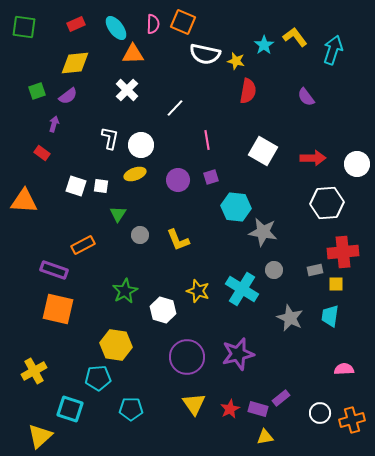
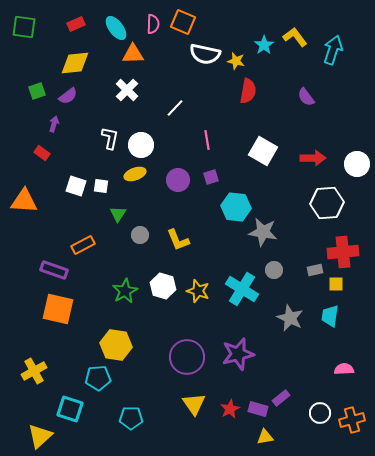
white hexagon at (163, 310): moved 24 px up
cyan pentagon at (131, 409): moved 9 px down
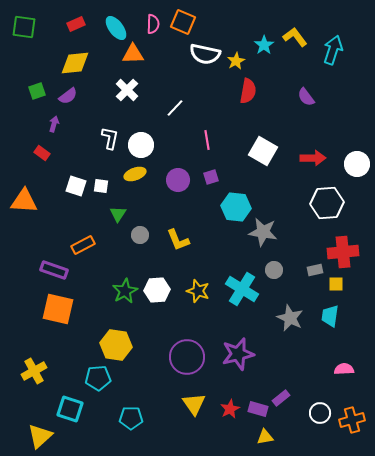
yellow star at (236, 61): rotated 30 degrees clockwise
white hexagon at (163, 286): moved 6 px left, 4 px down; rotated 20 degrees counterclockwise
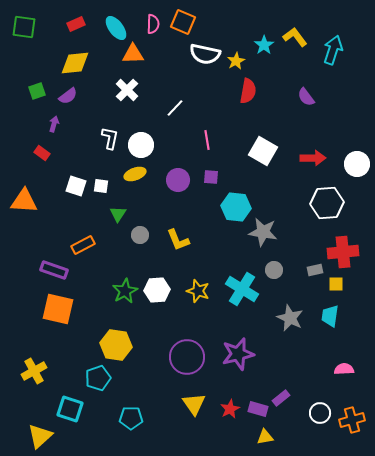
purple square at (211, 177): rotated 21 degrees clockwise
cyan pentagon at (98, 378): rotated 15 degrees counterclockwise
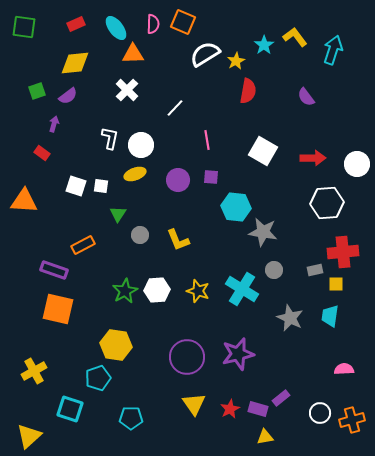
white semicircle at (205, 54): rotated 136 degrees clockwise
yellow triangle at (40, 436): moved 11 px left
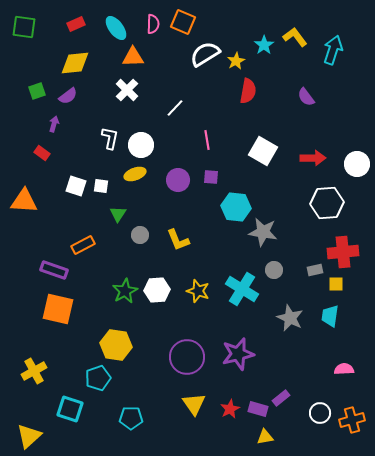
orange triangle at (133, 54): moved 3 px down
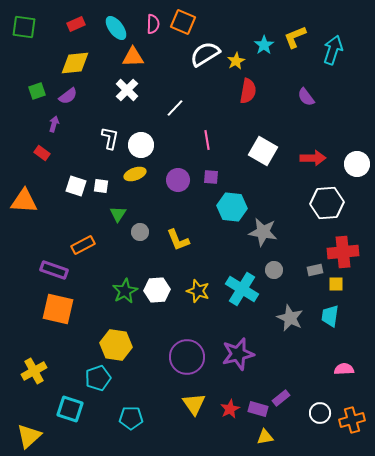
yellow L-shape at (295, 37): rotated 75 degrees counterclockwise
cyan hexagon at (236, 207): moved 4 px left
gray circle at (140, 235): moved 3 px up
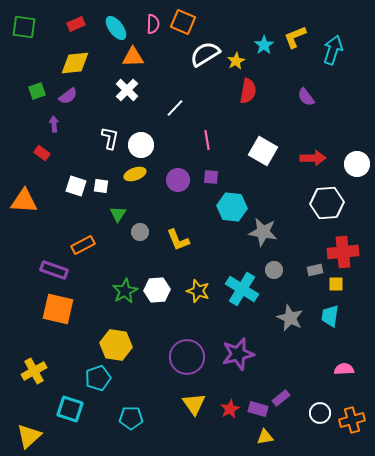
purple arrow at (54, 124): rotated 21 degrees counterclockwise
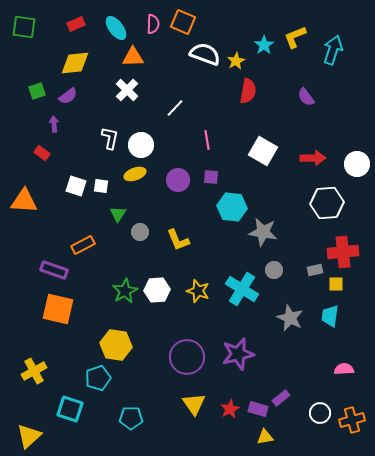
white semicircle at (205, 54): rotated 52 degrees clockwise
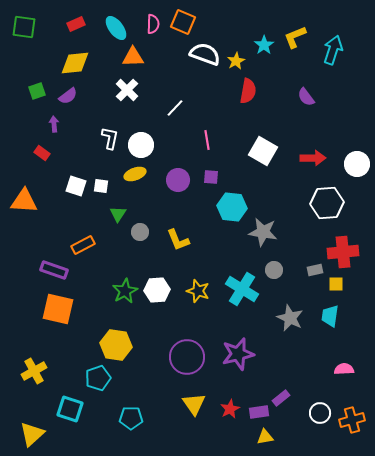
purple rectangle at (258, 409): moved 1 px right, 3 px down; rotated 24 degrees counterclockwise
yellow triangle at (29, 436): moved 3 px right, 2 px up
